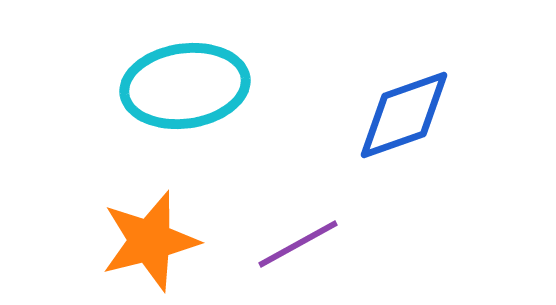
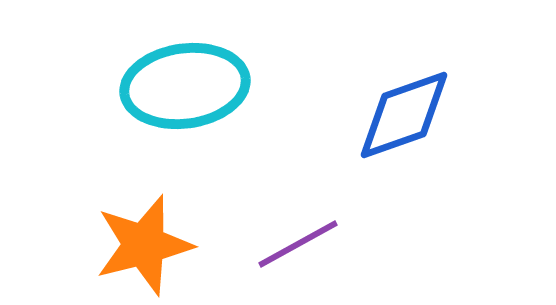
orange star: moved 6 px left, 4 px down
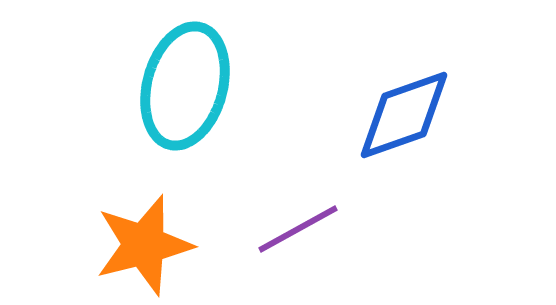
cyan ellipse: rotated 67 degrees counterclockwise
purple line: moved 15 px up
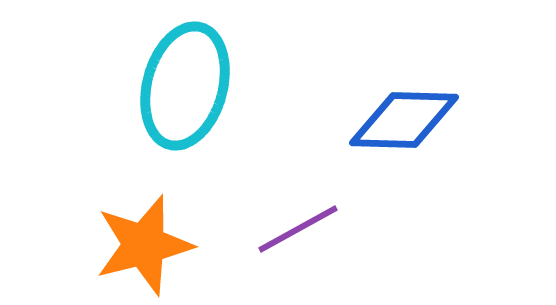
blue diamond: moved 5 px down; rotated 21 degrees clockwise
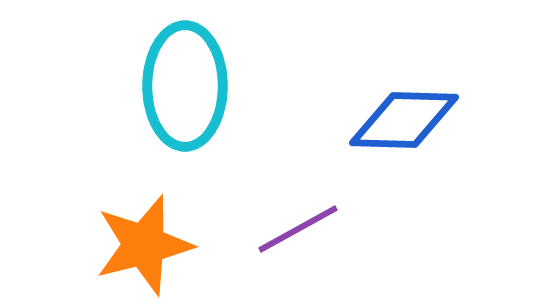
cyan ellipse: rotated 15 degrees counterclockwise
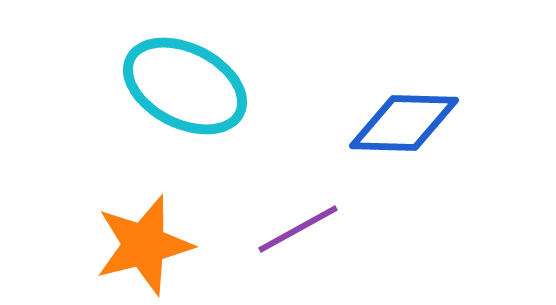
cyan ellipse: rotated 63 degrees counterclockwise
blue diamond: moved 3 px down
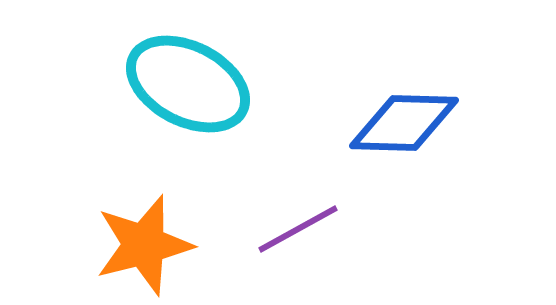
cyan ellipse: moved 3 px right, 2 px up
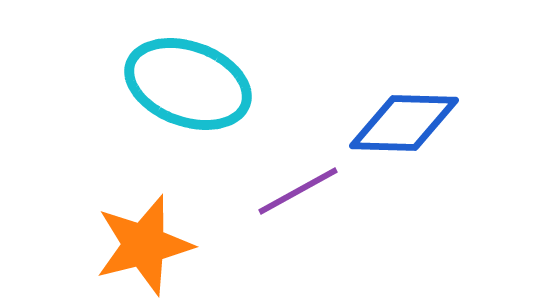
cyan ellipse: rotated 7 degrees counterclockwise
purple line: moved 38 px up
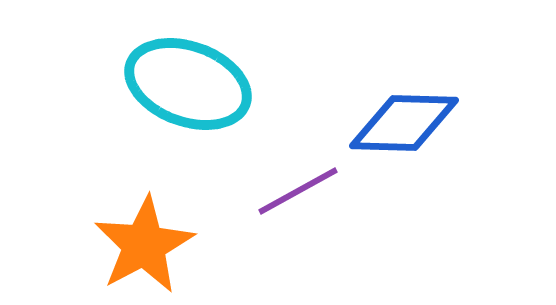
orange star: rotated 14 degrees counterclockwise
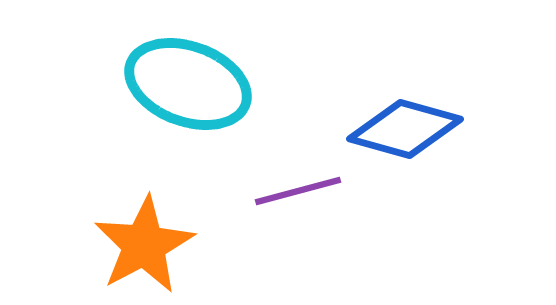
blue diamond: moved 1 px right, 6 px down; rotated 14 degrees clockwise
purple line: rotated 14 degrees clockwise
